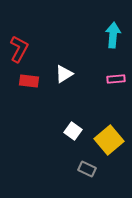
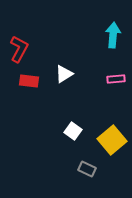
yellow square: moved 3 px right
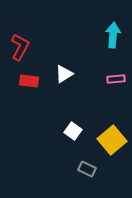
red L-shape: moved 1 px right, 2 px up
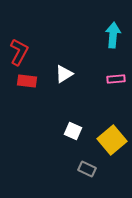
red L-shape: moved 1 px left, 5 px down
red rectangle: moved 2 px left
white square: rotated 12 degrees counterclockwise
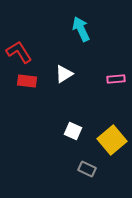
cyan arrow: moved 32 px left, 6 px up; rotated 30 degrees counterclockwise
red L-shape: rotated 60 degrees counterclockwise
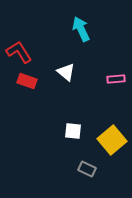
white triangle: moved 2 px right, 2 px up; rotated 48 degrees counterclockwise
red rectangle: rotated 12 degrees clockwise
white square: rotated 18 degrees counterclockwise
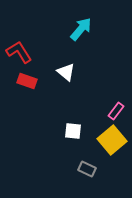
cyan arrow: rotated 65 degrees clockwise
pink rectangle: moved 32 px down; rotated 48 degrees counterclockwise
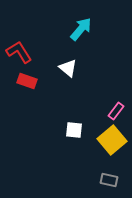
white triangle: moved 2 px right, 4 px up
white square: moved 1 px right, 1 px up
gray rectangle: moved 22 px right, 11 px down; rotated 12 degrees counterclockwise
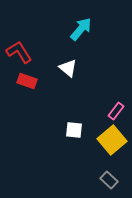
gray rectangle: rotated 30 degrees clockwise
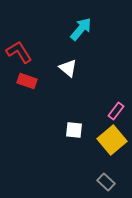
gray rectangle: moved 3 px left, 2 px down
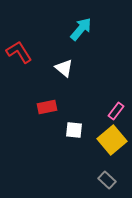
white triangle: moved 4 px left
red rectangle: moved 20 px right, 26 px down; rotated 30 degrees counterclockwise
gray rectangle: moved 1 px right, 2 px up
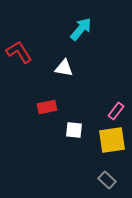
white triangle: rotated 30 degrees counterclockwise
yellow square: rotated 32 degrees clockwise
